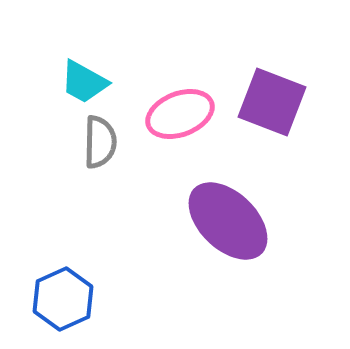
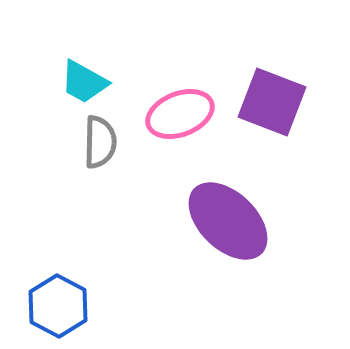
blue hexagon: moved 5 px left, 7 px down; rotated 8 degrees counterclockwise
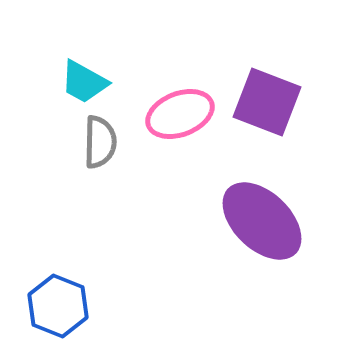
purple square: moved 5 px left
purple ellipse: moved 34 px right
blue hexagon: rotated 6 degrees counterclockwise
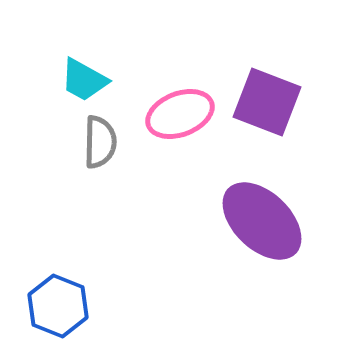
cyan trapezoid: moved 2 px up
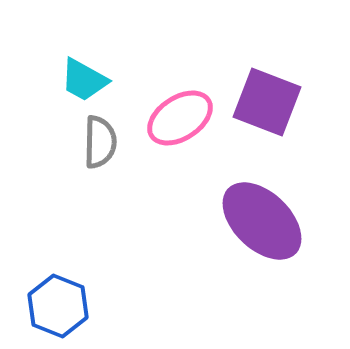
pink ellipse: moved 4 px down; rotated 12 degrees counterclockwise
